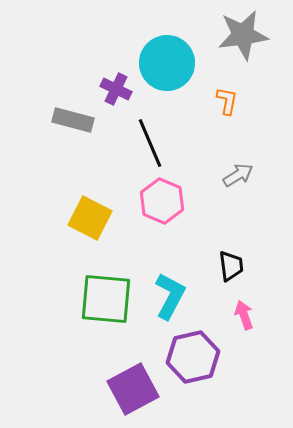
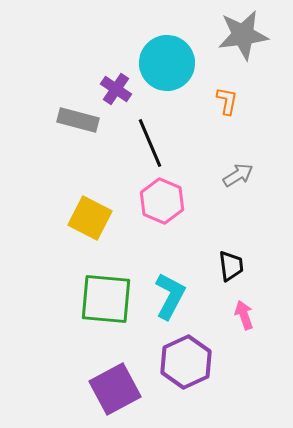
purple cross: rotated 8 degrees clockwise
gray rectangle: moved 5 px right
purple hexagon: moved 7 px left, 5 px down; rotated 12 degrees counterclockwise
purple square: moved 18 px left
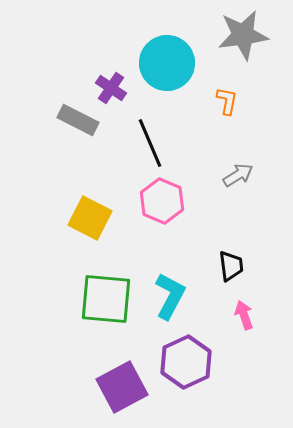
purple cross: moved 5 px left, 1 px up
gray rectangle: rotated 12 degrees clockwise
purple square: moved 7 px right, 2 px up
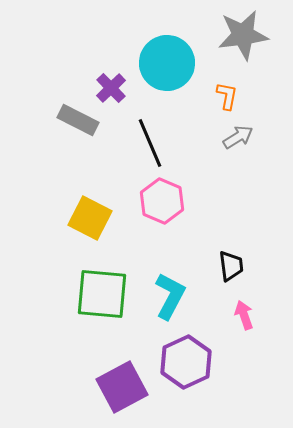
purple cross: rotated 12 degrees clockwise
orange L-shape: moved 5 px up
gray arrow: moved 38 px up
green square: moved 4 px left, 5 px up
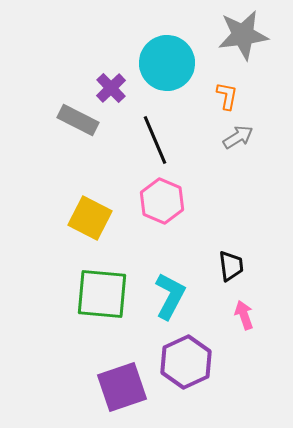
black line: moved 5 px right, 3 px up
purple square: rotated 9 degrees clockwise
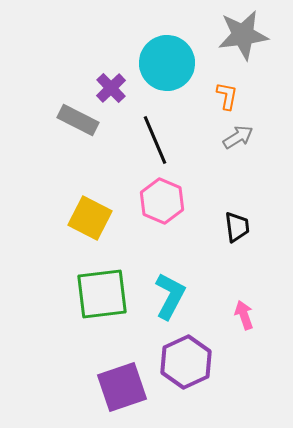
black trapezoid: moved 6 px right, 39 px up
green square: rotated 12 degrees counterclockwise
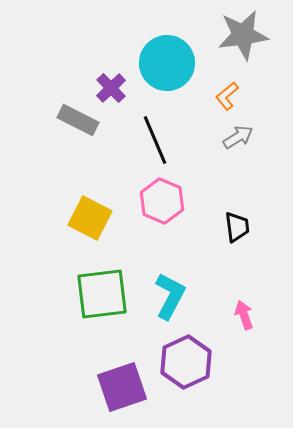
orange L-shape: rotated 140 degrees counterclockwise
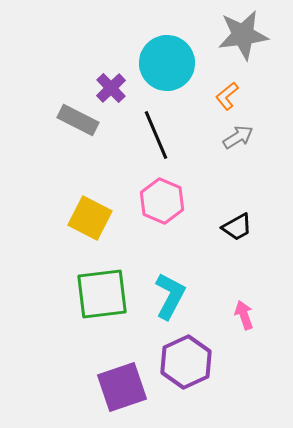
black line: moved 1 px right, 5 px up
black trapezoid: rotated 68 degrees clockwise
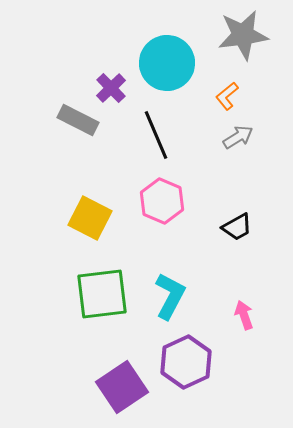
purple square: rotated 15 degrees counterclockwise
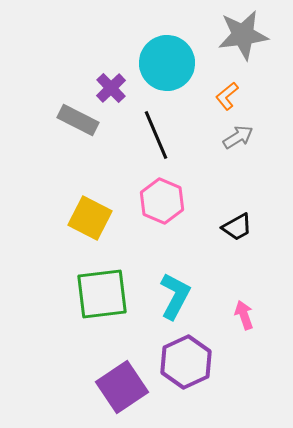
cyan L-shape: moved 5 px right
